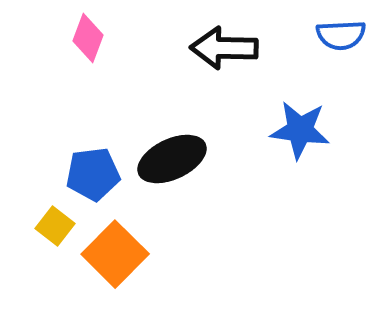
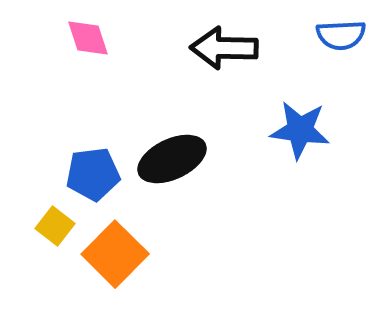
pink diamond: rotated 39 degrees counterclockwise
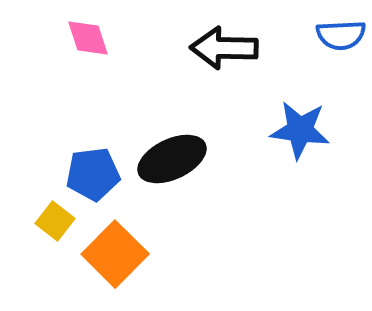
yellow square: moved 5 px up
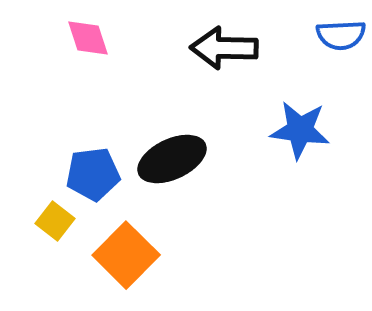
orange square: moved 11 px right, 1 px down
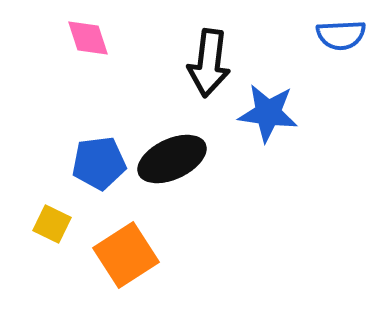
black arrow: moved 15 px left, 15 px down; rotated 84 degrees counterclockwise
blue star: moved 32 px left, 17 px up
blue pentagon: moved 6 px right, 11 px up
yellow square: moved 3 px left, 3 px down; rotated 12 degrees counterclockwise
orange square: rotated 12 degrees clockwise
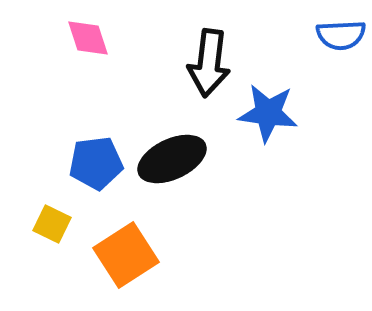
blue pentagon: moved 3 px left
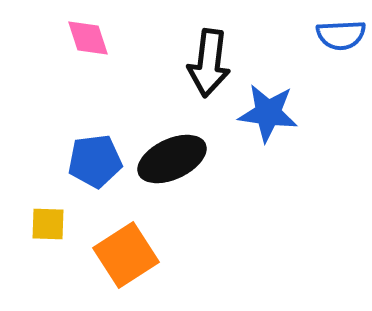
blue pentagon: moved 1 px left, 2 px up
yellow square: moved 4 px left; rotated 24 degrees counterclockwise
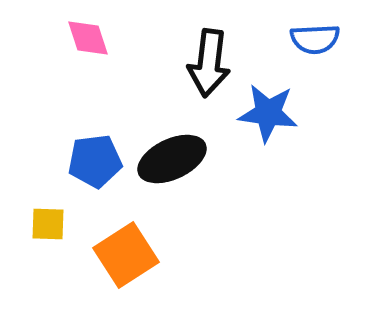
blue semicircle: moved 26 px left, 4 px down
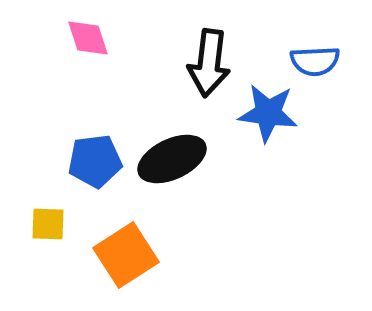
blue semicircle: moved 22 px down
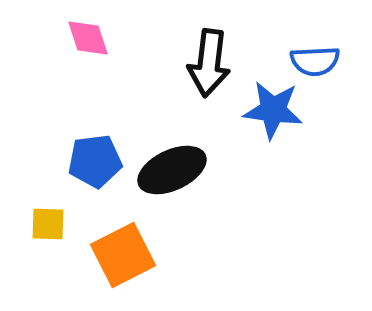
blue star: moved 5 px right, 3 px up
black ellipse: moved 11 px down
orange square: moved 3 px left; rotated 6 degrees clockwise
